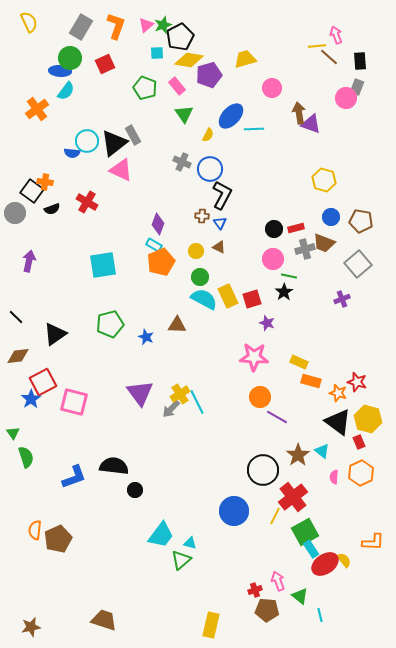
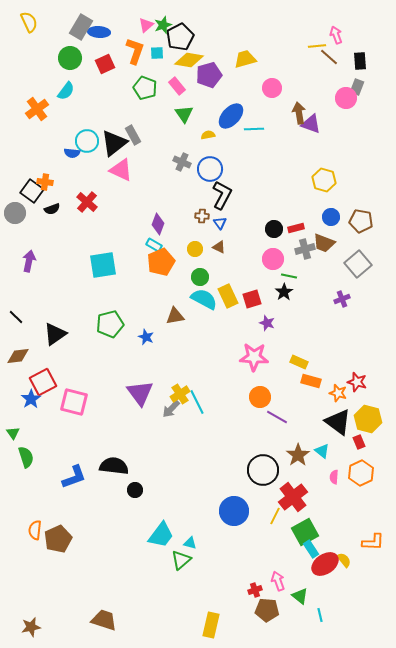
orange L-shape at (116, 26): moved 19 px right, 25 px down
blue ellipse at (60, 71): moved 39 px right, 39 px up
yellow semicircle at (208, 135): rotated 128 degrees counterclockwise
red cross at (87, 202): rotated 10 degrees clockwise
yellow circle at (196, 251): moved 1 px left, 2 px up
brown triangle at (177, 325): moved 2 px left, 9 px up; rotated 12 degrees counterclockwise
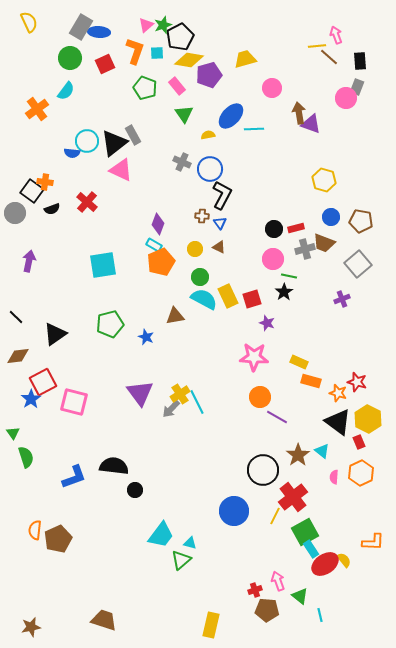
yellow hexagon at (368, 419): rotated 12 degrees clockwise
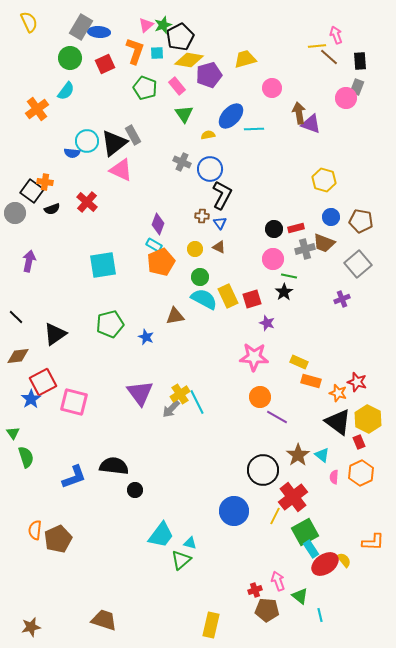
cyan triangle at (322, 451): moved 4 px down
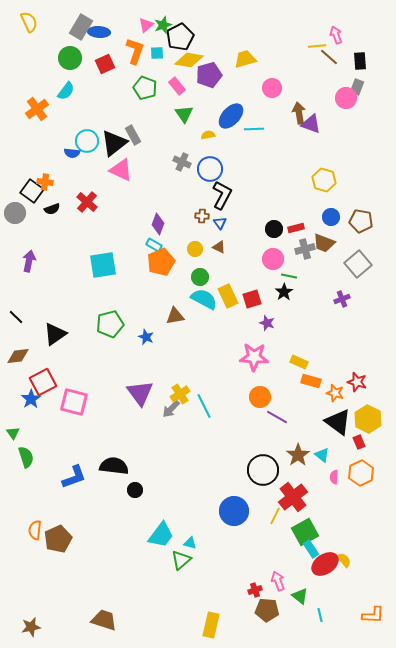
orange star at (338, 393): moved 3 px left
cyan line at (197, 402): moved 7 px right, 4 px down
orange L-shape at (373, 542): moved 73 px down
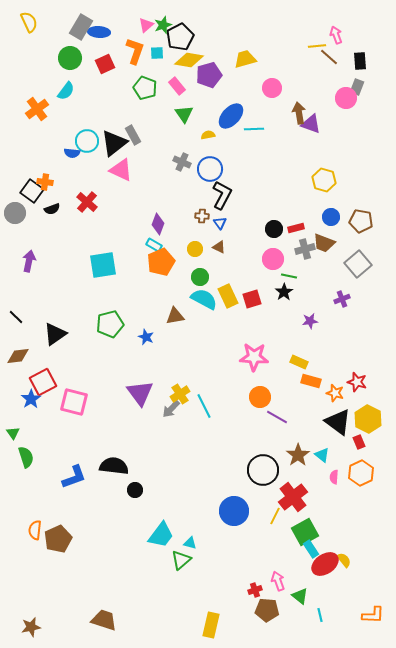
purple star at (267, 323): moved 43 px right, 2 px up; rotated 28 degrees counterclockwise
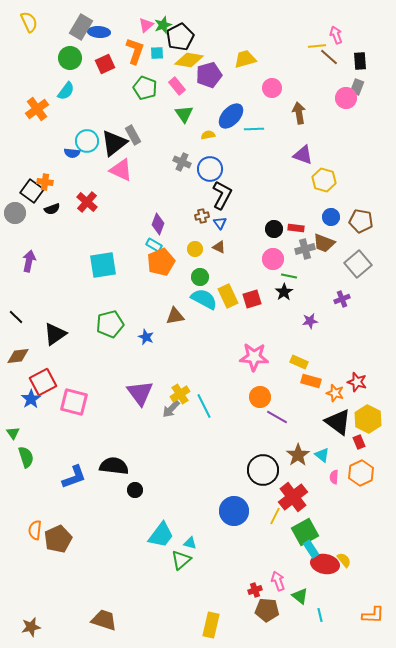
purple triangle at (311, 124): moved 8 px left, 31 px down
brown cross at (202, 216): rotated 16 degrees counterclockwise
red rectangle at (296, 228): rotated 21 degrees clockwise
red ellipse at (325, 564): rotated 44 degrees clockwise
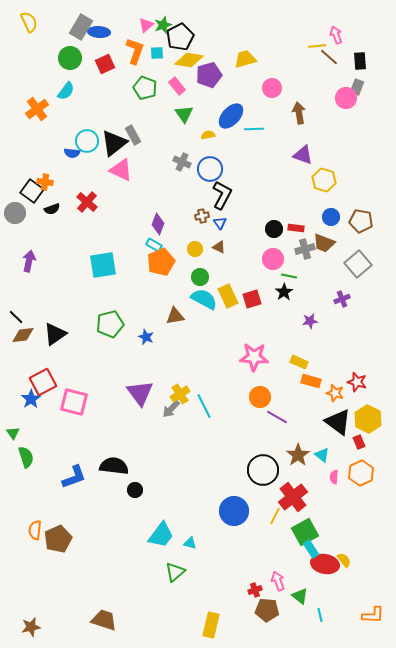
brown diamond at (18, 356): moved 5 px right, 21 px up
green triangle at (181, 560): moved 6 px left, 12 px down
